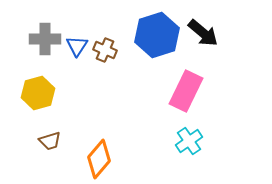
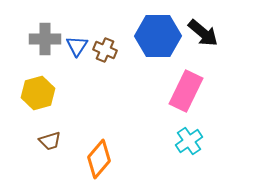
blue hexagon: moved 1 px right, 1 px down; rotated 18 degrees clockwise
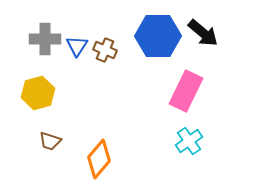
brown trapezoid: rotated 35 degrees clockwise
